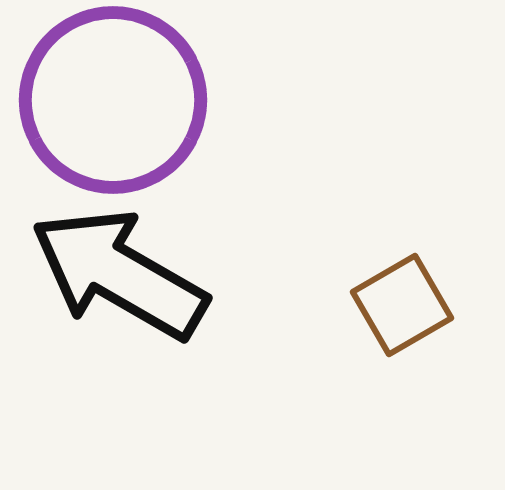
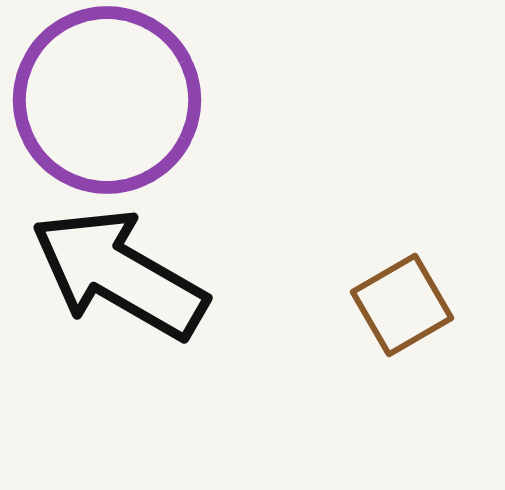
purple circle: moved 6 px left
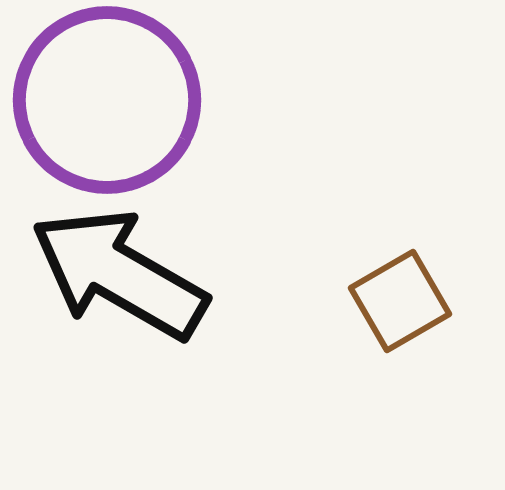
brown square: moved 2 px left, 4 px up
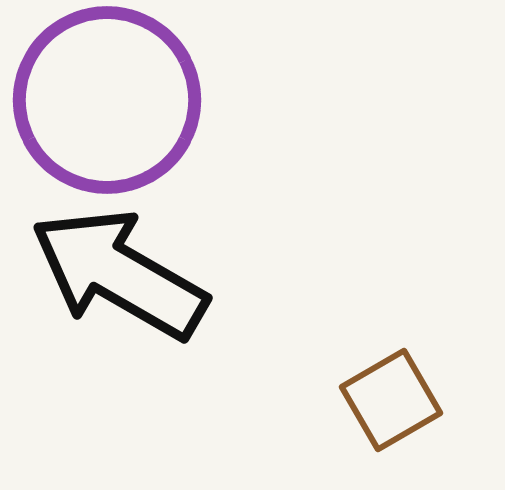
brown square: moved 9 px left, 99 px down
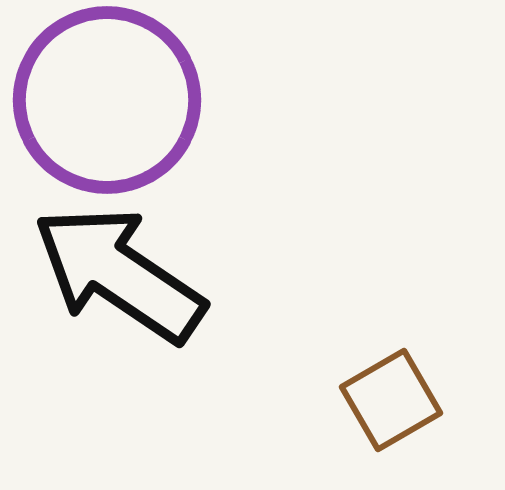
black arrow: rotated 4 degrees clockwise
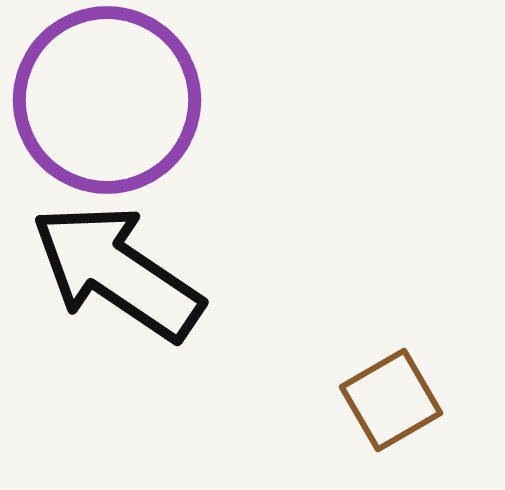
black arrow: moved 2 px left, 2 px up
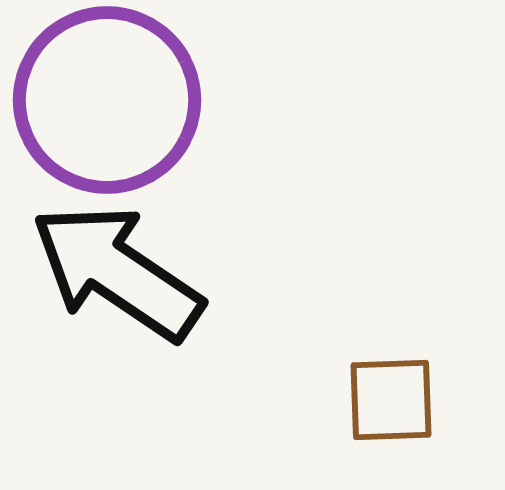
brown square: rotated 28 degrees clockwise
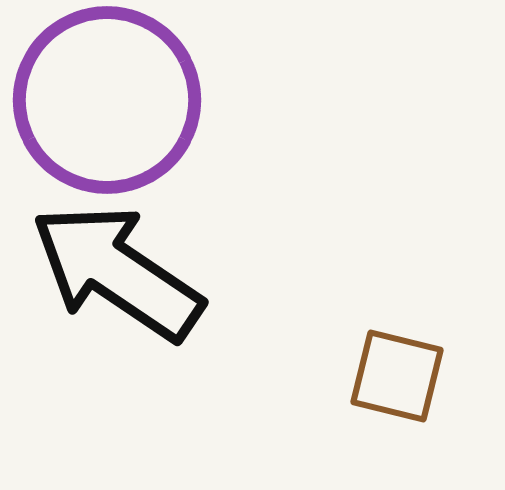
brown square: moved 6 px right, 24 px up; rotated 16 degrees clockwise
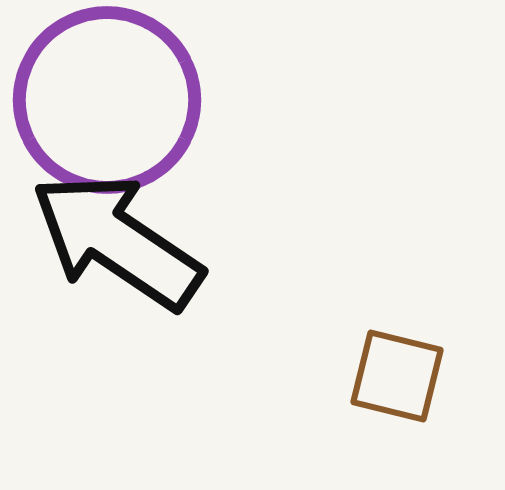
black arrow: moved 31 px up
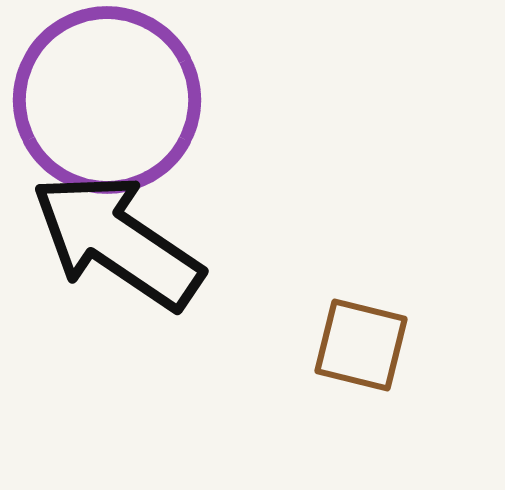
brown square: moved 36 px left, 31 px up
